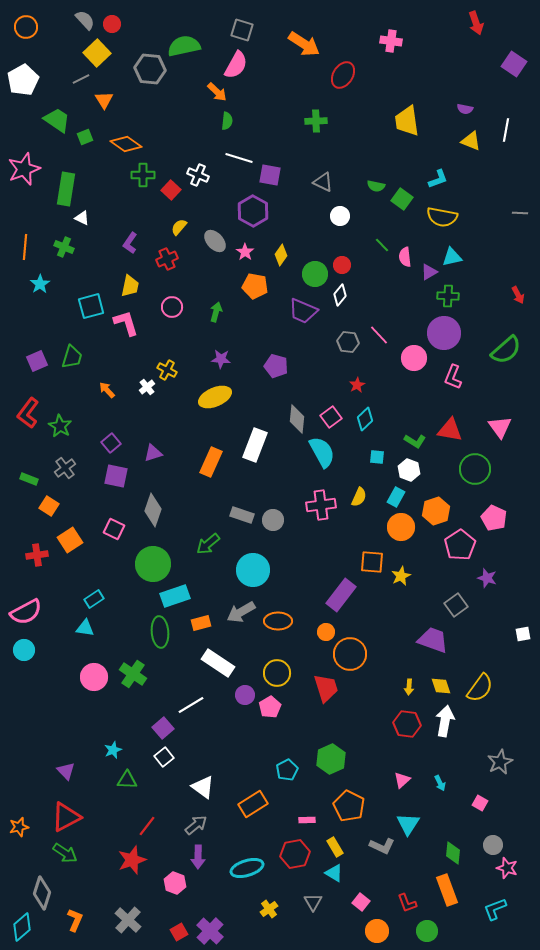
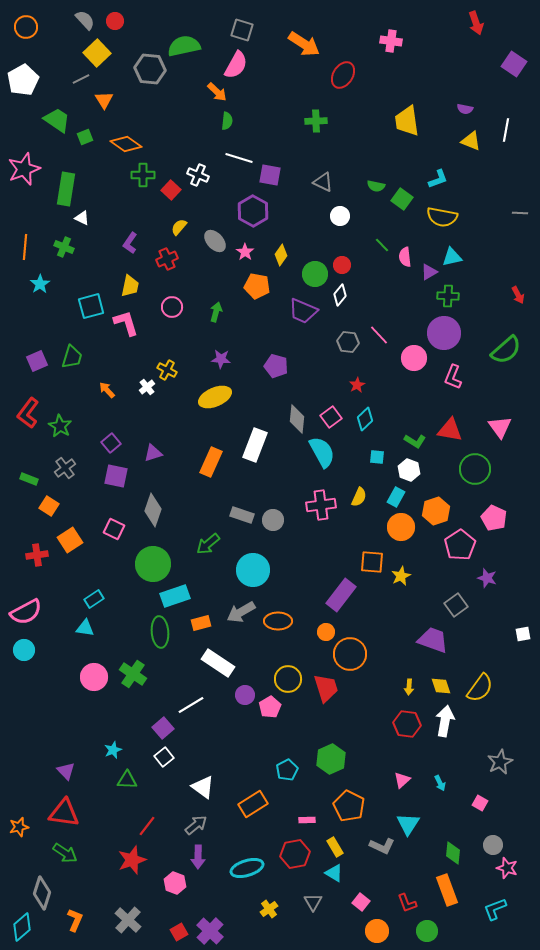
red circle at (112, 24): moved 3 px right, 3 px up
orange pentagon at (255, 286): moved 2 px right
yellow circle at (277, 673): moved 11 px right, 6 px down
red triangle at (66, 817): moved 2 px left, 4 px up; rotated 36 degrees clockwise
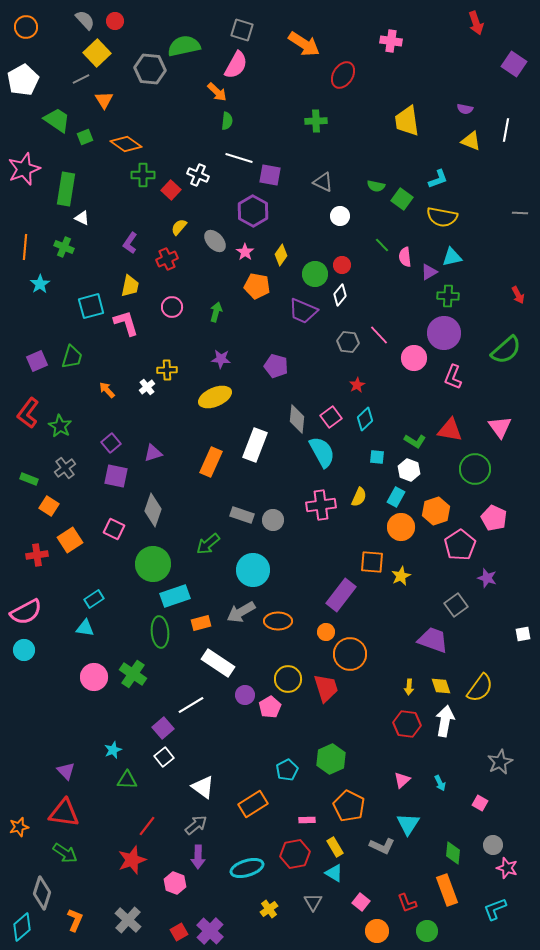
yellow cross at (167, 370): rotated 30 degrees counterclockwise
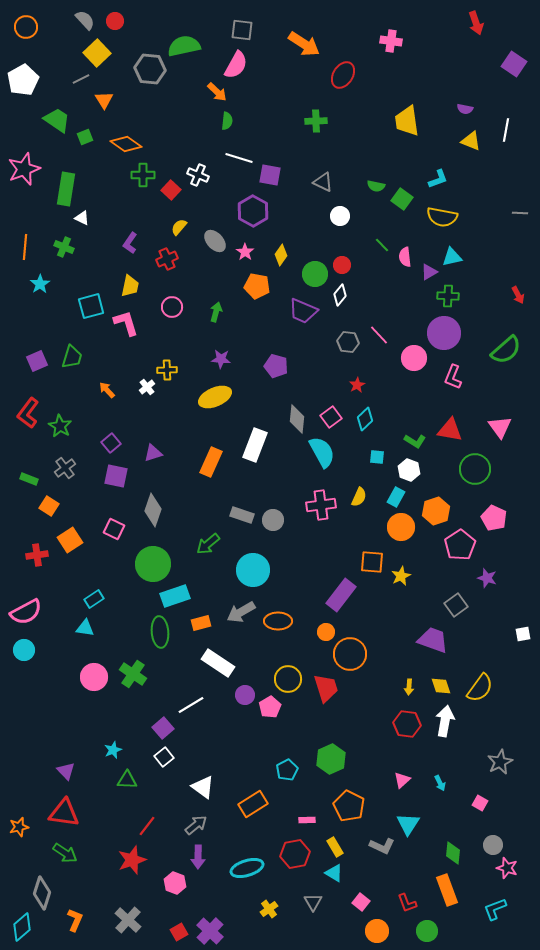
gray square at (242, 30): rotated 10 degrees counterclockwise
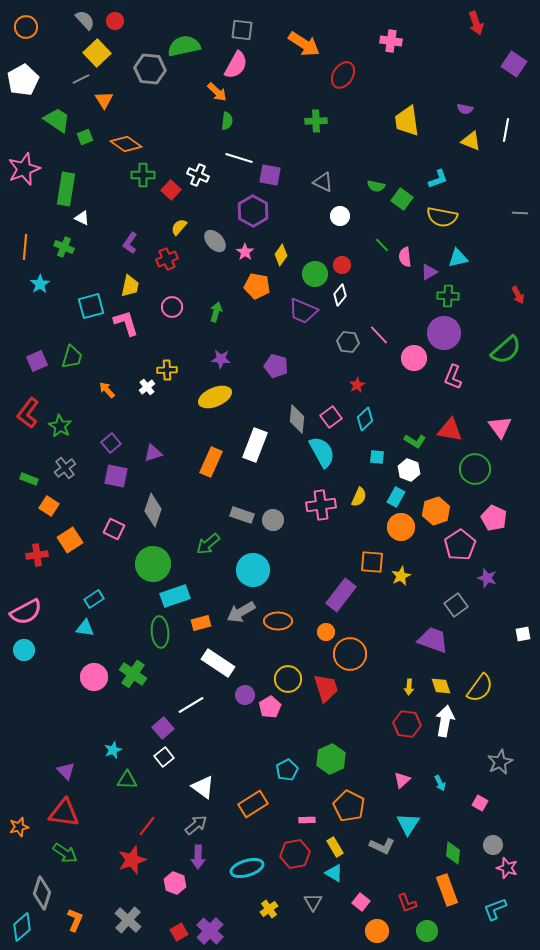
cyan triangle at (452, 257): moved 6 px right, 1 px down
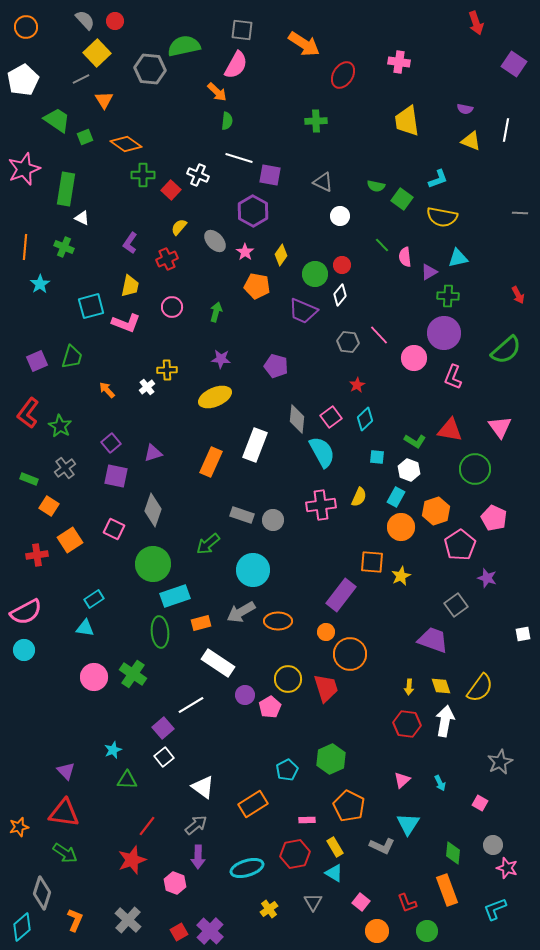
pink cross at (391, 41): moved 8 px right, 21 px down
pink L-shape at (126, 323): rotated 128 degrees clockwise
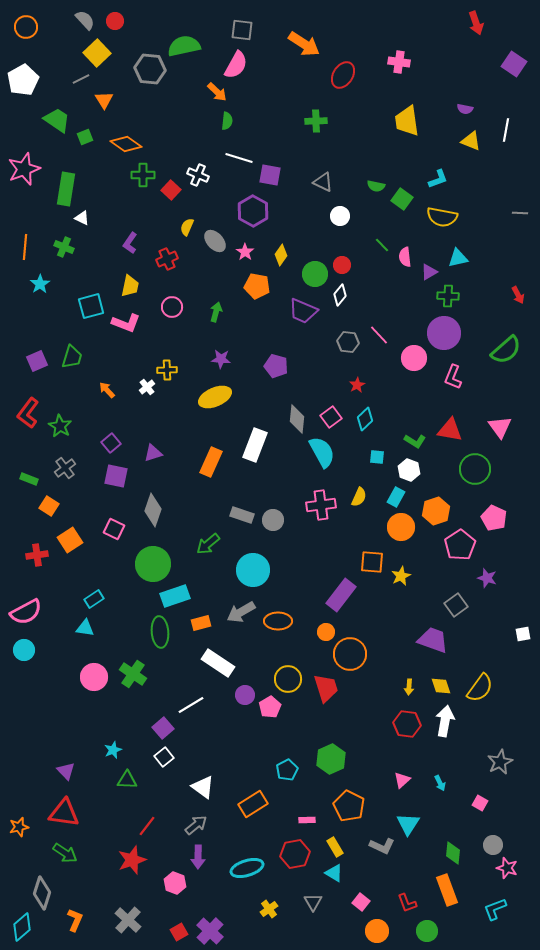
yellow semicircle at (179, 227): moved 8 px right; rotated 18 degrees counterclockwise
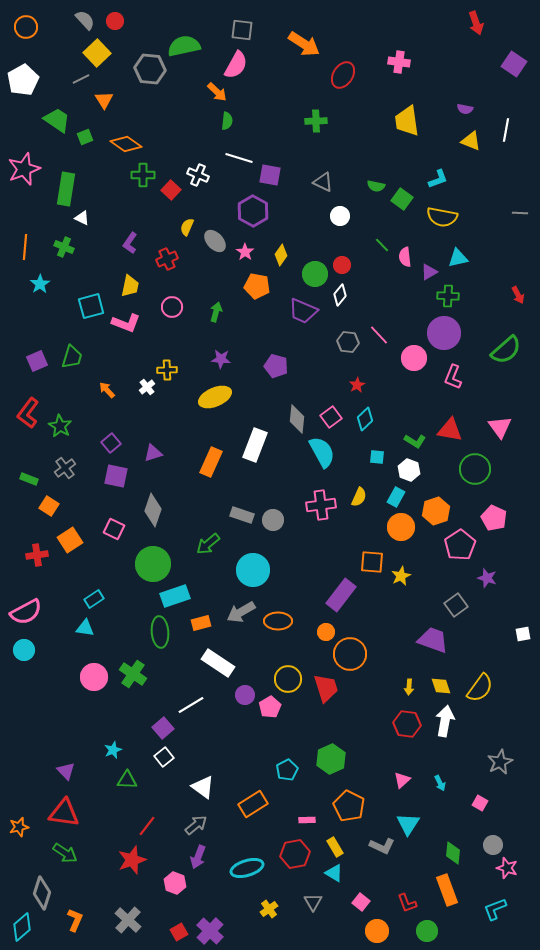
purple arrow at (198, 857): rotated 20 degrees clockwise
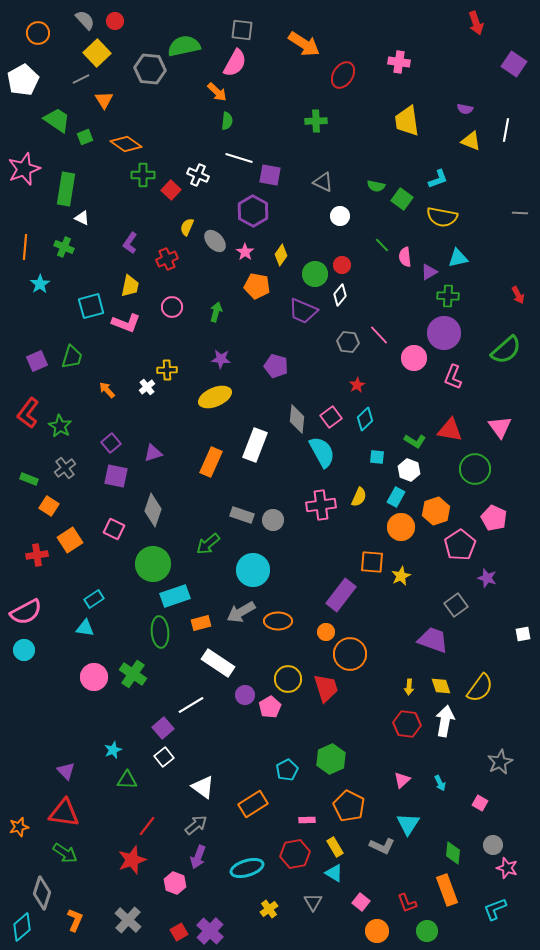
orange circle at (26, 27): moved 12 px right, 6 px down
pink semicircle at (236, 65): moved 1 px left, 2 px up
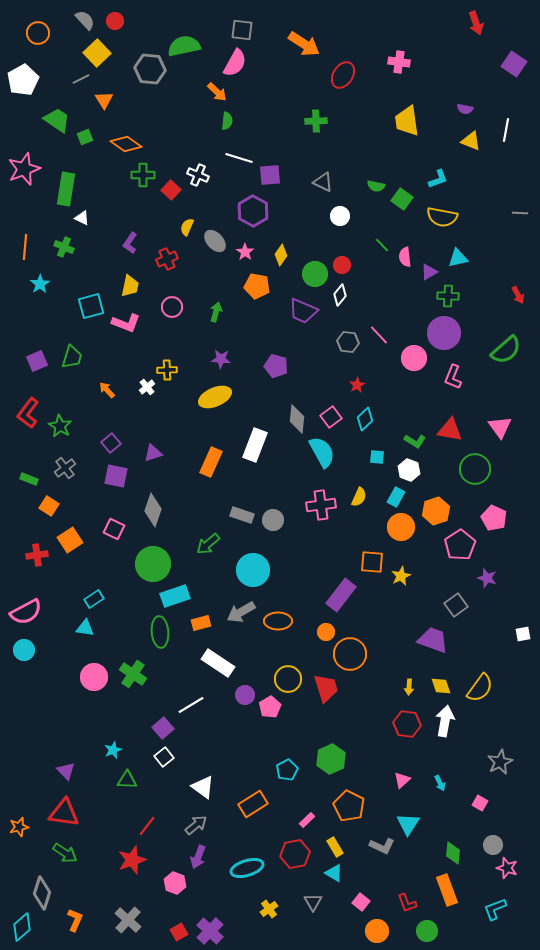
purple square at (270, 175): rotated 15 degrees counterclockwise
pink rectangle at (307, 820): rotated 42 degrees counterclockwise
